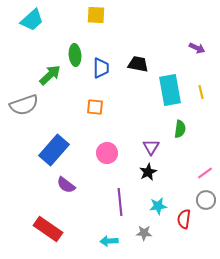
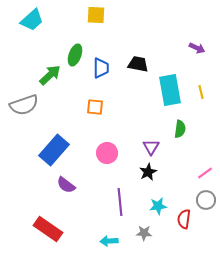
green ellipse: rotated 25 degrees clockwise
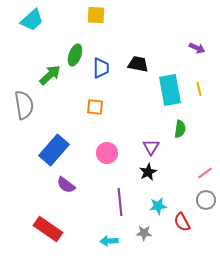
yellow line: moved 2 px left, 3 px up
gray semicircle: rotated 80 degrees counterclockwise
red semicircle: moved 2 px left, 3 px down; rotated 36 degrees counterclockwise
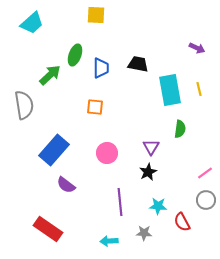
cyan trapezoid: moved 3 px down
cyan star: rotated 12 degrees clockwise
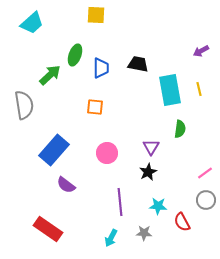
purple arrow: moved 4 px right, 3 px down; rotated 126 degrees clockwise
cyan arrow: moved 2 px right, 3 px up; rotated 60 degrees counterclockwise
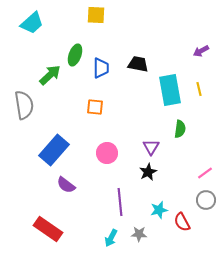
cyan star: moved 1 px right, 4 px down; rotated 18 degrees counterclockwise
gray star: moved 5 px left, 1 px down
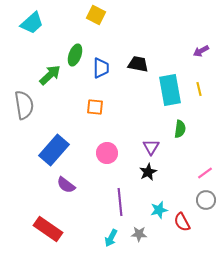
yellow square: rotated 24 degrees clockwise
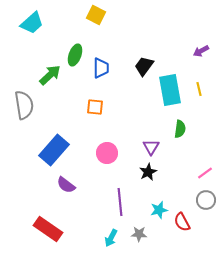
black trapezoid: moved 6 px right, 2 px down; rotated 65 degrees counterclockwise
